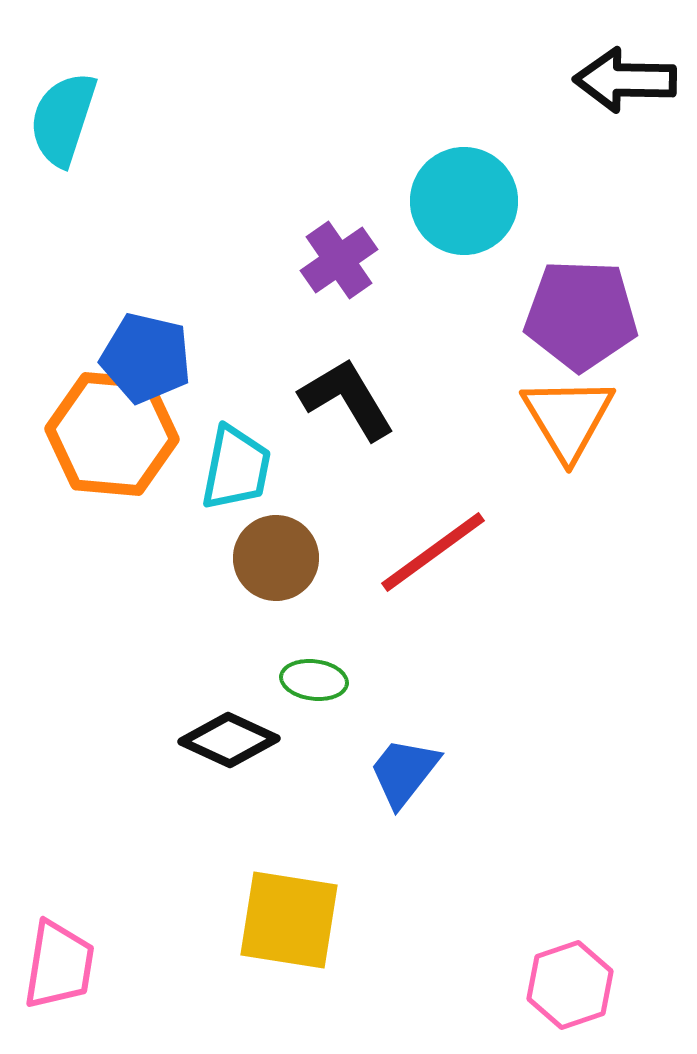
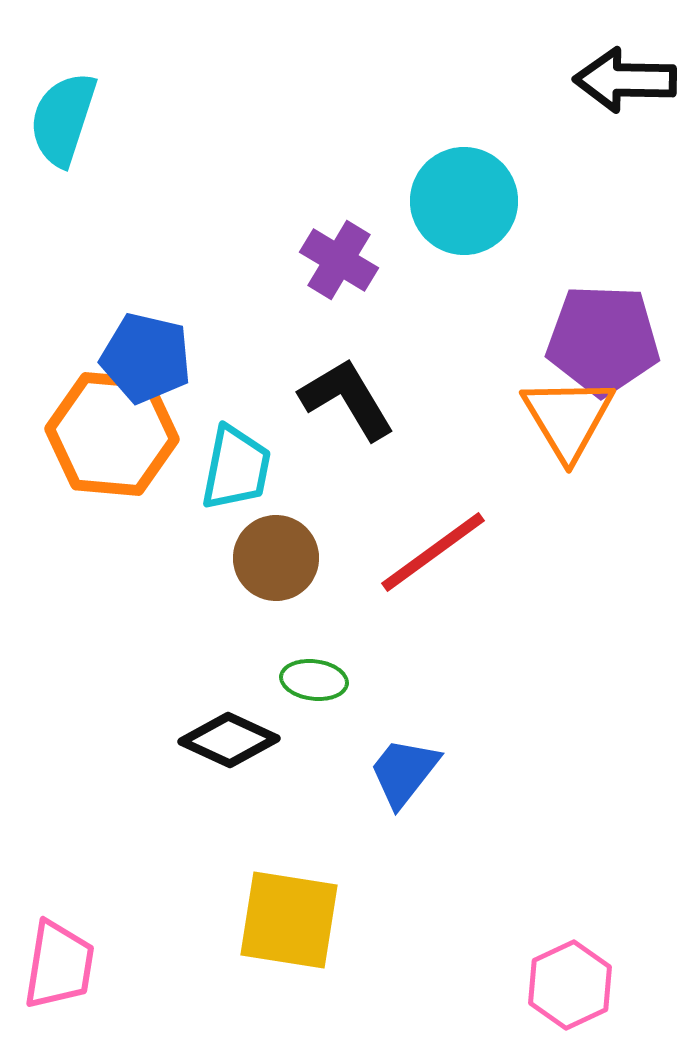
purple cross: rotated 24 degrees counterclockwise
purple pentagon: moved 22 px right, 25 px down
pink hexagon: rotated 6 degrees counterclockwise
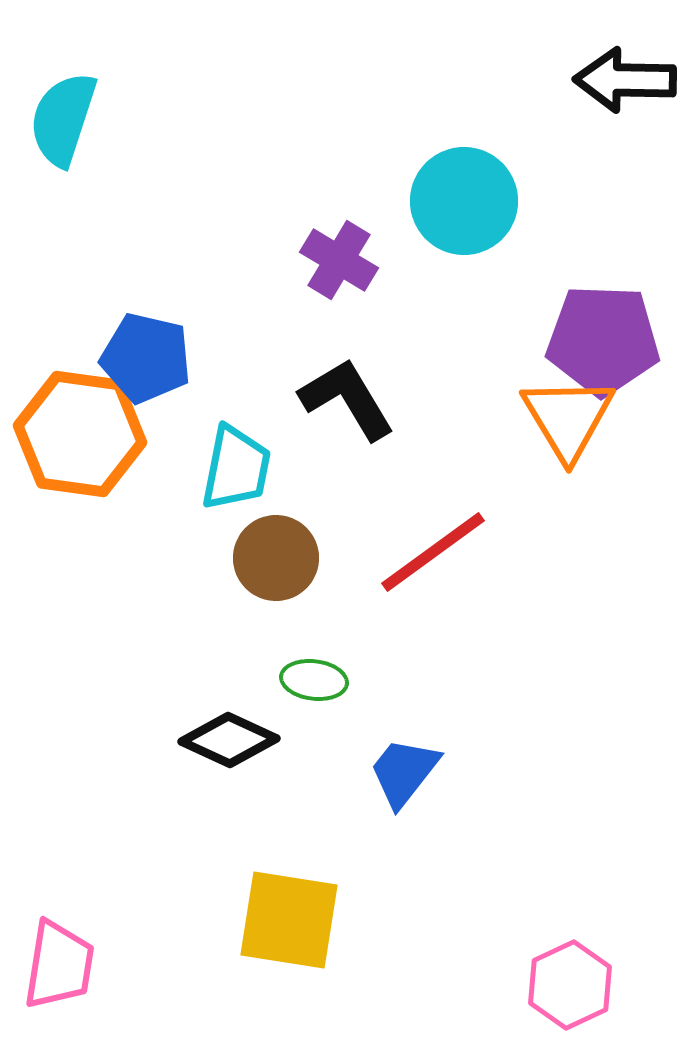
orange hexagon: moved 32 px left; rotated 3 degrees clockwise
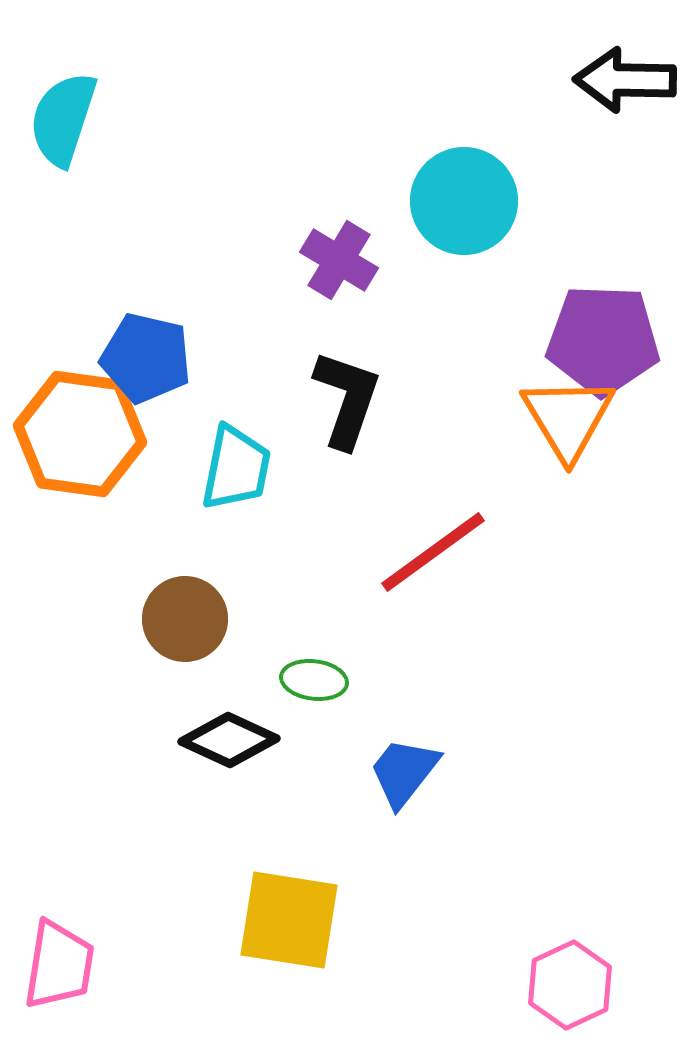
black L-shape: rotated 50 degrees clockwise
brown circle: moved 91 px left, 61 px down
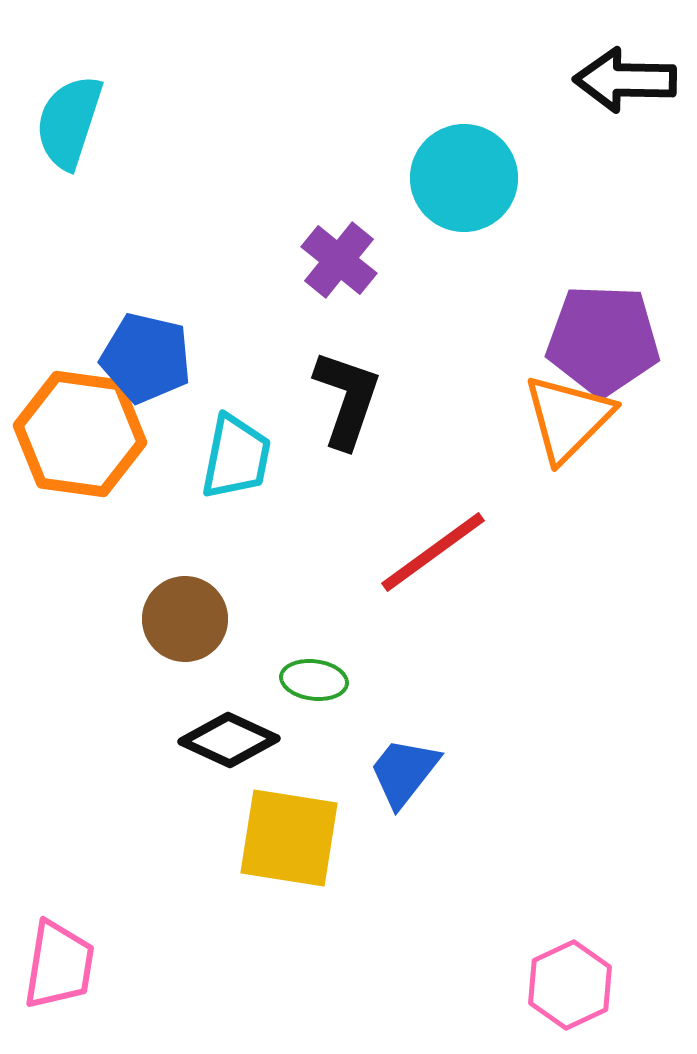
cyan semicircle: moved 6 px right, 3 px down
cyan circle: moved 23 px up
purple cross: rotated 8 degrees clockwise
orange triangle: rotated 16 degrees clockwise
cyan trapezoid: moved 11 px up
yellow square: moved 82 px up
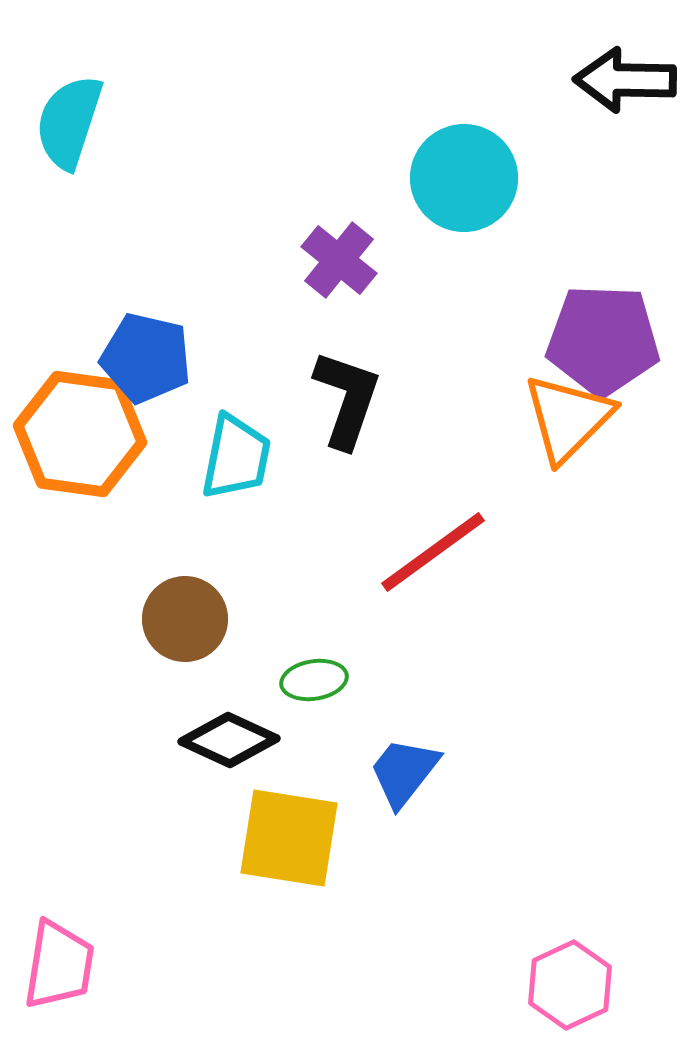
green ellipse: rotated 16 degrees counterclockwise
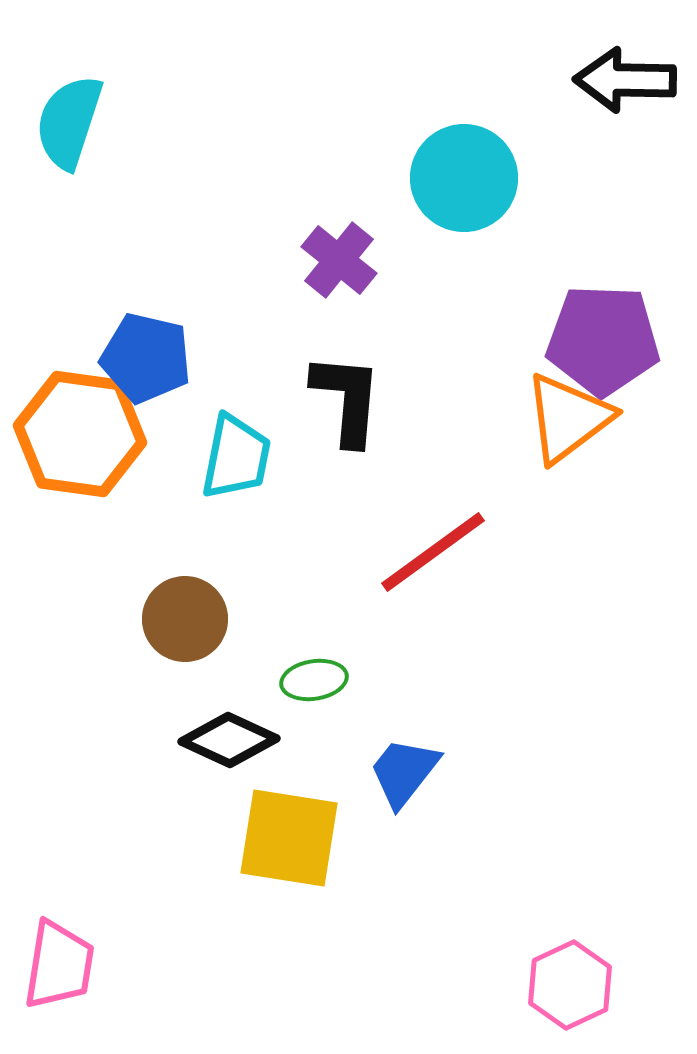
black L-shape: rotated 14 degrees counterclockwise
orange triangle: rotated 8 degrees clockwise
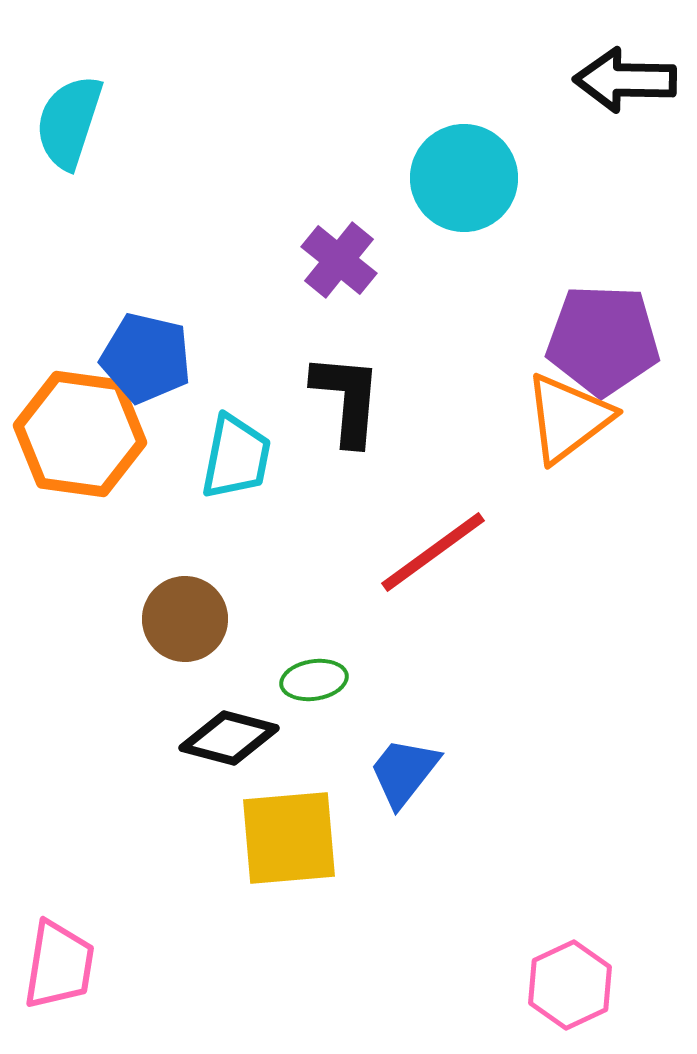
black diamond: moved 2 px up; rotated 10 degrees counterclockwise
yellow square: rotated 14 degrees counterclockwise
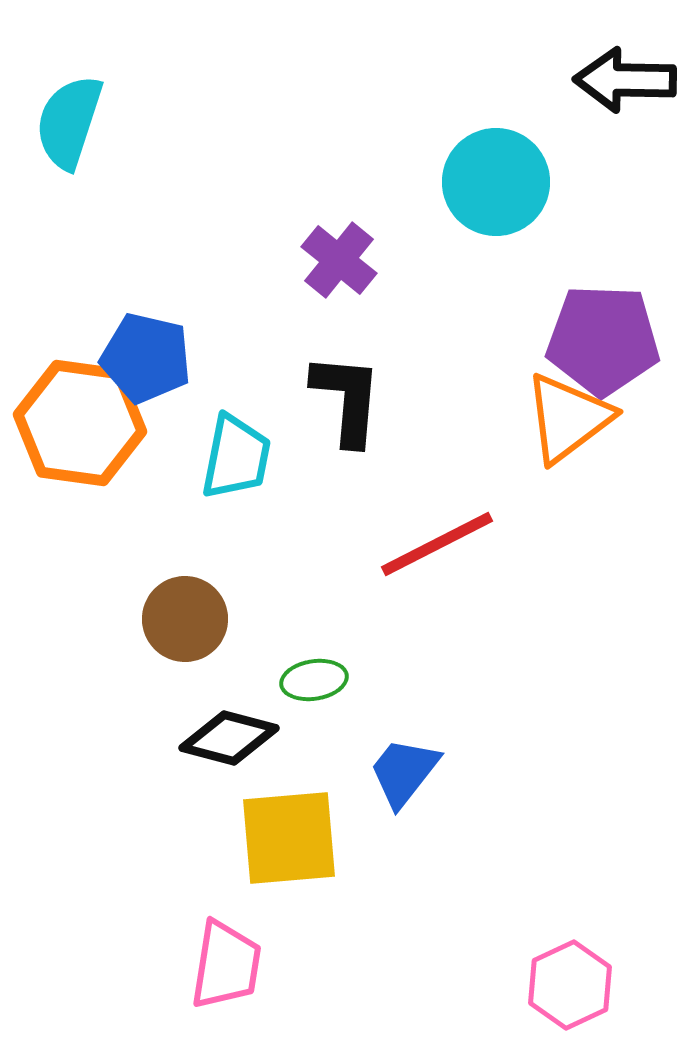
cyan circle: moved 32 px right, 4 px down
orange hexagon: moved 11 px up
red line: moved 4 px right, 8 px up; rotated 9 degrees clockwise
pink trapezoid: moved 167 px right
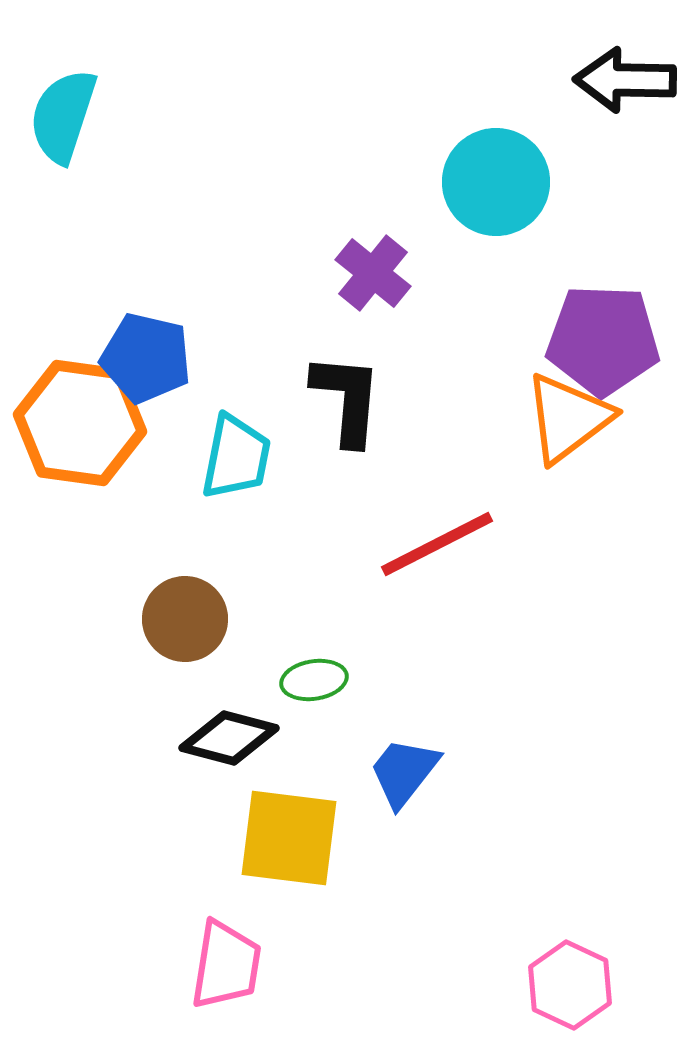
cyan semicircle: moved 6 px left, 6 px up
purple cross: moved 34 px right, 13 px down
yellow square: rotated 12 degrees clockwise
pink hexagon: rotated 10 degrees counterclockwise
